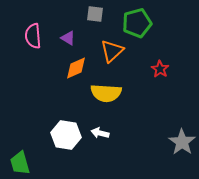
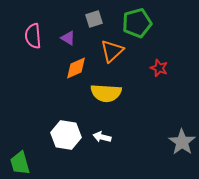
gray square: moved 1 px left, 5 px down; rotated 24 degrees counterclockwise
red star: moved 1 px left, 1 px up; rotated 12 degrees counterclockwise
white arrow: moved 2 px right, 4 px down
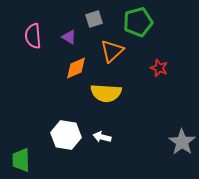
green pentagon: moved 1 px right, 1 px up
purple triangle: moved 1 px right, 1 px up
green trapezoid: moved 1 px right, 3 px up; rotated 15 degrees clockwise
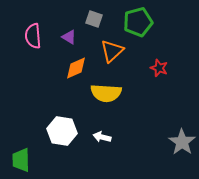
gray square: rotated 36 degrees clockwise
white hexagon: moved 4 px left, 4 px up
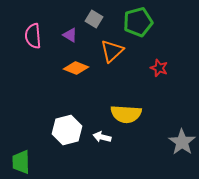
gray square: rotated 12 degrees clockwise
purple triangle: moved 1 px right, 2 px up
orange diamond: rotated 45 degrees clockwise
yellow semicircle: moved 20 px right, 21 px down
white hexagon: moved 5 px right, 1 px up; rotated 24 degrees counterclockwise
green trapezoid: moved 2 px down
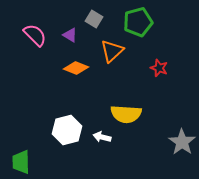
pink semicircle: moved 2 px right, 1 px up; rotated 140 degrees clockwise
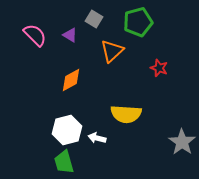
orange diamond: moved 5 px left, 12 px down; rotated 50 degrees counterclockwise
white arrow: moved 5 px left, 1 px down
green trapezoid: moved 43 px right; rotated 15 degrees counterclockwise
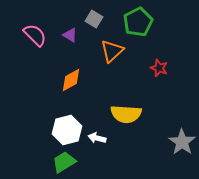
green pentagon: rotated 12 degrees counterclockwise
green trapezoid: rotated 75 degrees clockwise
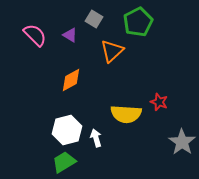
red star: moved 34 px down
white arrow: moved 1 px left; rotated 60 degrees clockwise
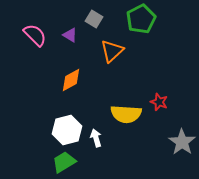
green pentagon: moved 3 px right, 3 px up
